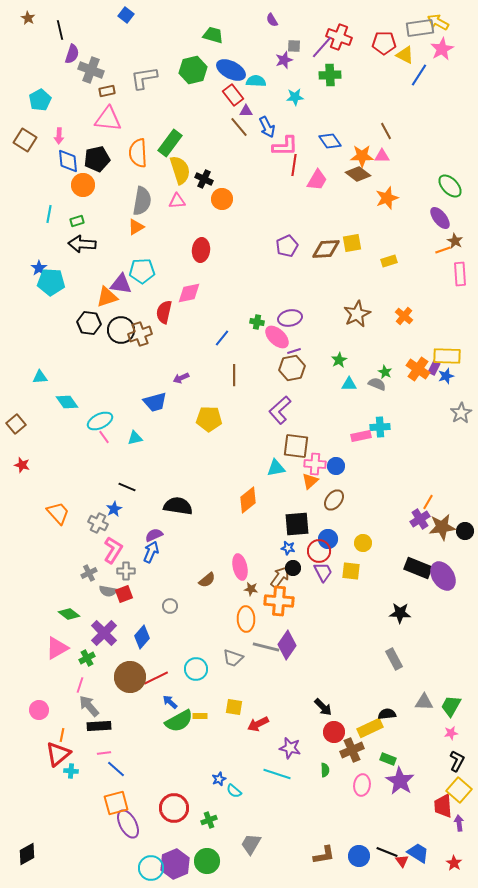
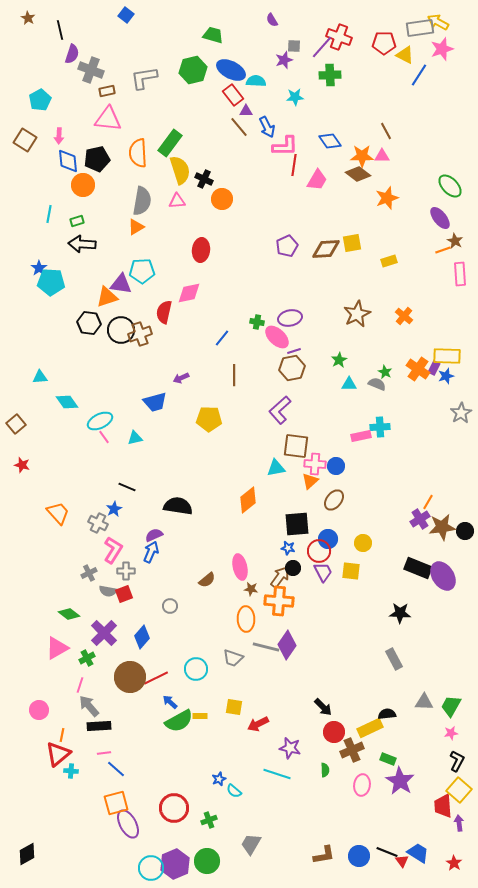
pink star at (442, 49): rotated 10 degrees clockwise
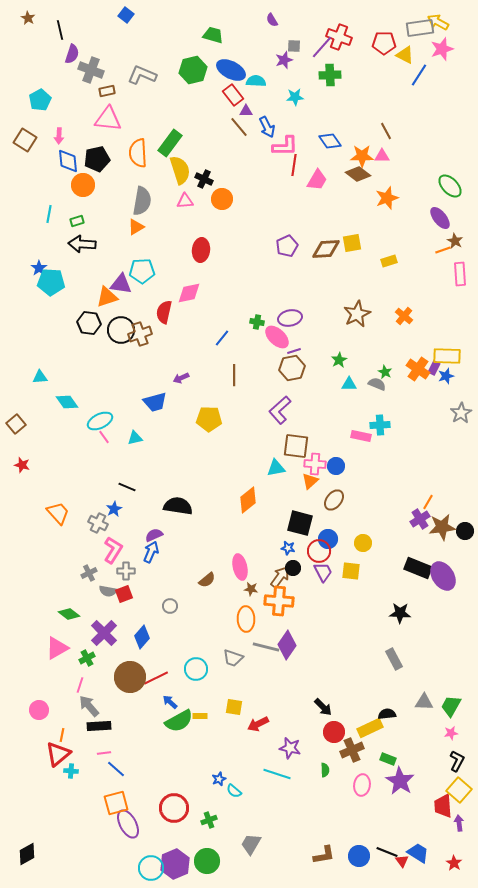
gray L-shape at (144, 78): moved 2 px left, 3 px up; rotated 32 degrees clockwise
pink triangle at (177, 201): moved 8 px right
cyan cross at (380, 427): moved 2 px up
pink rectangle at (361, 436): rotated 24 degrees clockwise
black square at (297, 524): moved 3 px right, 1 px up; rotated 20 degrees clockwise
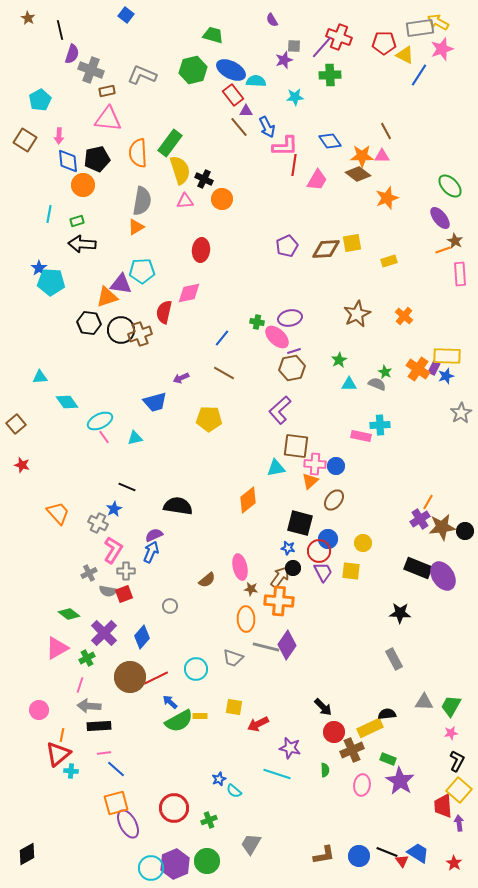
brown line at (234, 375): moved 10 px left, 2 px up; rotated 60 degrees counterclockwise
gray arrow at (89, 706): rotated 45 degrees counterclockwise
